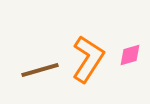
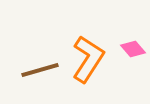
pink diamond: moved 3 px right, 6 px up; rotated 65 degrees clockwise
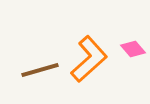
orange L-shape: moved 1 px right; rotated 15 degrees clockwise
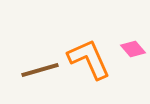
orange L-shape: rotated 72 degrees counterclockwise
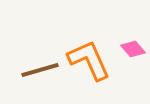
orange L-shape: moved 1 px down
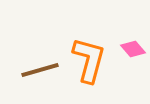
orange L-shape: rotated 39 degrees clockwise
